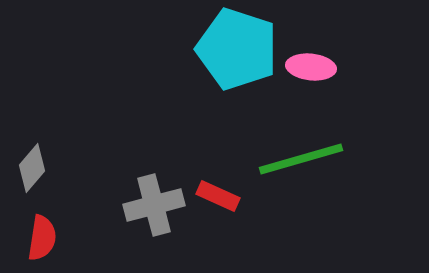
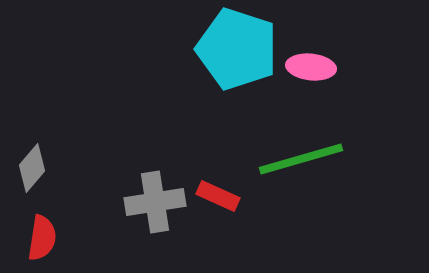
gray cross: moved 1 px right, 3 px up; rotated 6 degrees clockwise
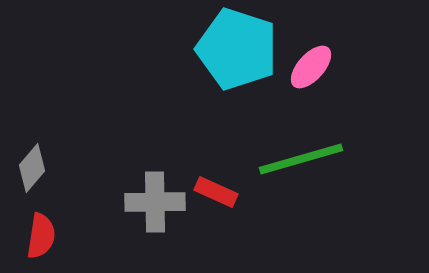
pink ellipse: rotated 54 degrees counterclockwise
red rectangle: moved 2 px left, 4 px up
gray cross: rotated 8 degrees clockwise
red semicircle: moved 1 px left, 2 px up
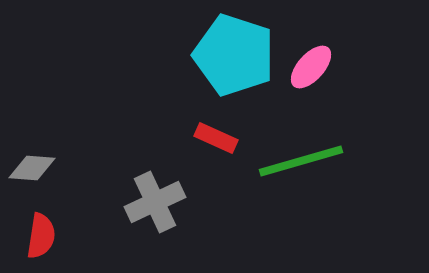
cyan pentagon: moved 3 px left, 6 px down
green line: moved 2 px down
gray diamond: rotated 54 degrees clockwise
red rectangle: moved 54 px up
gray cross: rotated 24 degrees counterclockwise
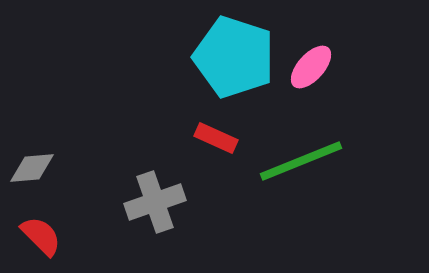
cyan pentagon: moved 2 px down
green line: rotated 6 degrees counterclockwise
gray diamond: rotated 9 degrees counterclockwise
gray cross: rotated 6 degrees clockwise
red semicircle: rotated 54 degrees counterclockwise
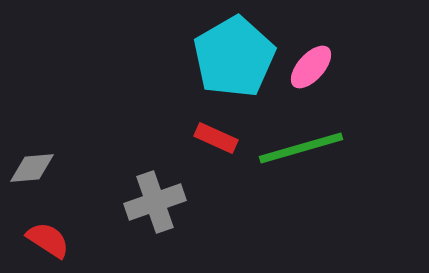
cyan pentagon: rotated 24 degrees clockwise
green line: moved 13 px up; rotated 6 degrees clockwise
red semicircle: moved 7 px right, 4 px down; rotated 12 degrees counterclockwise
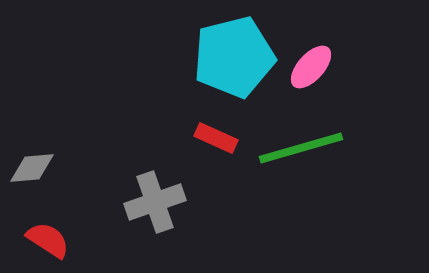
cyan pentagon: rotated 16 degrees clockwise
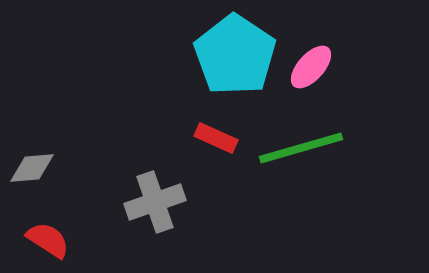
cyan pentagon: moved 1 px right, 2 px up; rotated 24 degrees counterclockwise
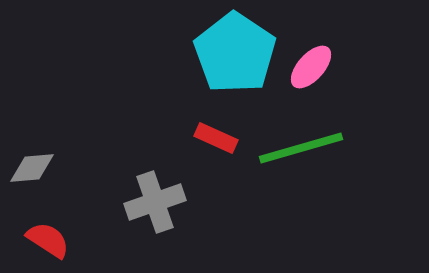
cyan pentagon: moved 2 px up
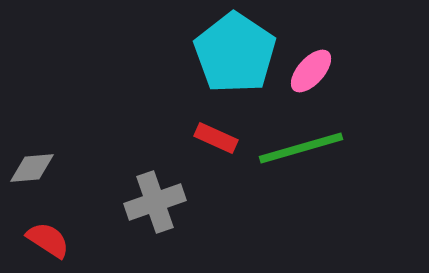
pink ellipse: moved 4 px down
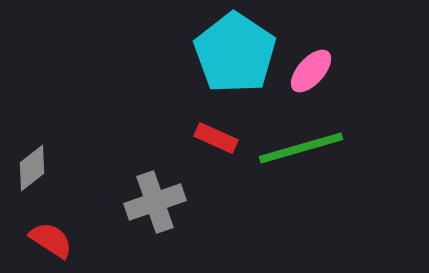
gray diamond: rotated 33 degrees counterclockwise
red semicircle: moved 3 px right
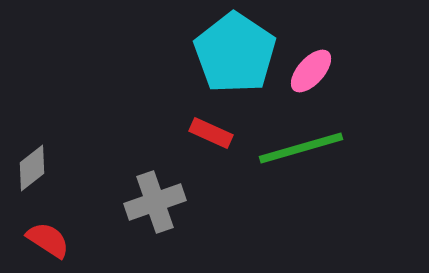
red rectangle: moved 5 px left, 5 px up
red semicircle: moved 3 px left
